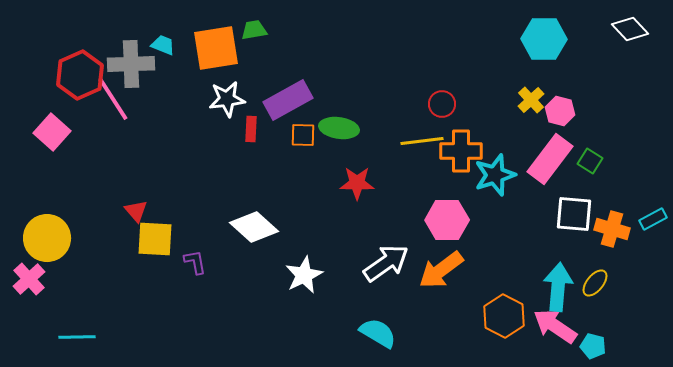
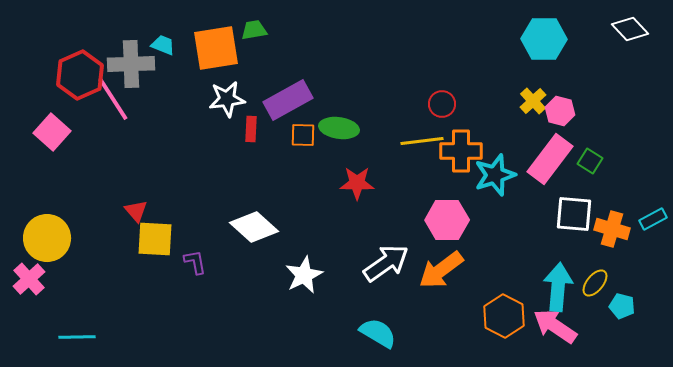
yellow cross at (531, 100): moved 2 px right, 1 px down
cyan pentagon at (593, 346): moved 29 px right, 40 px up
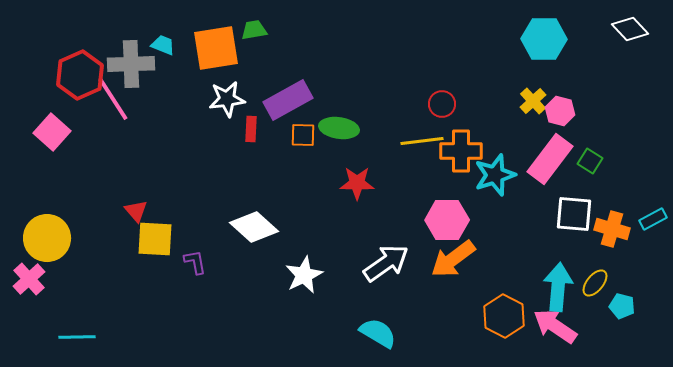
orange arrow at (441, 270): moved 12 px right, 11 px up
